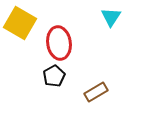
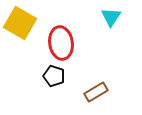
red ellipse: moved 2 px right
black pentagon: rotated 25 degrees counterclockwise
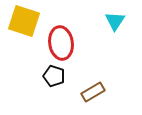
cyan triangle: moved 4 px right, 4 px down
yellow square: moved 4 px right, 2 px up; rotated 12 degrees counterclockwise
brown rectangle: moved 3 px left
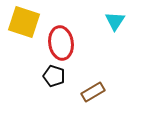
yellow square: moved 1 px down
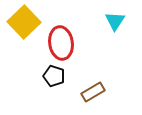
yellow square: rotated 28 degrees clockwise
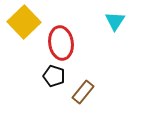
brown rectangle: moved 10 px left; rotated 20 degrees counterclockwise
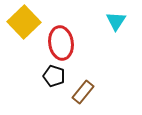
cyan triangle: moved 1 px right
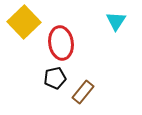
black pentagon: moved 1 px right, 2 px down; rotated 30 degrees counterclockwise
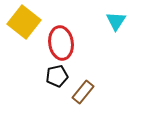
yellow square: rotated 8 degrees counterclockwise
black pentagon: moved 2 px right, 2 px up
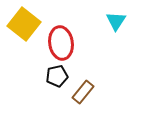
yellow square: moved 2 px down
